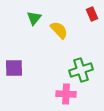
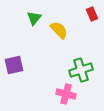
purple square: moved 3 px up; rotated 12 degrees counterclockwise
pink cross: rotated 12 degrees clockwise
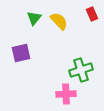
yellow semicircle: moved 9 px up
purple square: moved 7 px right, 12 px up
pink cross: rotated 18 degrees counterclockwise
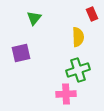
yellow semicircle: moved 19 px right, 16 px down; rotated 42 degrees clockwise
green cross: moved 3 px left
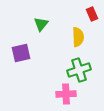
green triangle: moved 7 px right, 6 px down
green cross: moved 1 px right
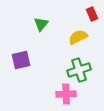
yellow semicircle: rotated 114 degrees counterclockwise
purple square: moved 7 px down
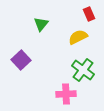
red rectangle: moved 3 px left
purple square: rotated 30 degrees counterclockwise
green cross: moved 4 px right; rotated 35 degrees counterclockwise
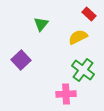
red rectangle: rotated 24 degrees counterclockwise
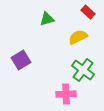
red rectangle: moved 1 px left, 2 px up
green triangle: moved 6 px right, 5 px up; rotated 35 degrees clockwise
purple square: rotated 12 degrees clockwise
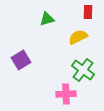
red rectangle: rotated 48 degrees clockwise
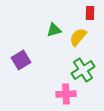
red rectangle: moved 2 px right, 1 px down
green triangle: moved 7 px right, 11 px down
yellow semicircle: rotated 24 degrees counterclockwise
green cross: rotated 20 degrees clockwise
